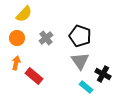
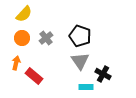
orange circle: moved 5 px right
cyan rectangle: rotated 40 degrees counterclockwise
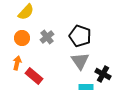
yellow semicircle: moved 2 px right, 2 px up
gray cross: moved 1 px right, 1 px up
orange arrow: moved 1 px right
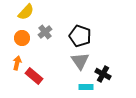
gray cross: moved 2 px left, 5 px up
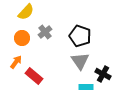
orange arrow: moved 1 px left, 1 px up; rotated 24 degrees clockwise
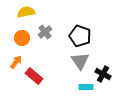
yellow semicircle: rotated 144 degrees counterclockwise
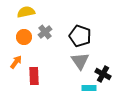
orange circle: moved 2 px right, 1 px up
red rectangle: rotated 48 degrees clockwise
cyan rectangle: moved 3 px right, 1 px down
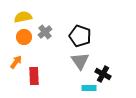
yellow semicircle: moved 3 px left, 5 px down
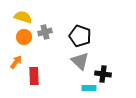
yellow semicircle: rotated 30 degrees clockwise
gray cross: rotated 24 degrees clockwise
gray triangle: rotated 12 degrees counterclockwise
black cross: rotated 21 degrees counterclockwise
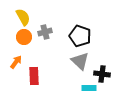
yellow semicircle: rotated 42 degrees clockwise
black cross: moved 1 px left
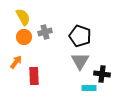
gray triangle: rotated 18 degrees clockwise
